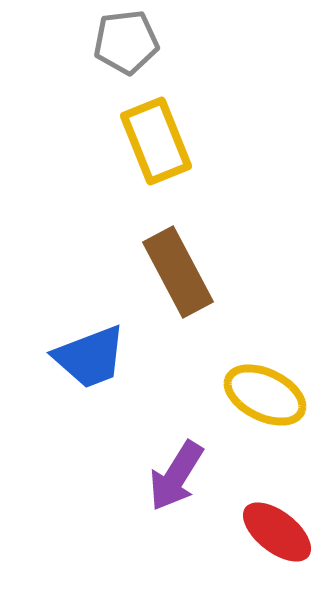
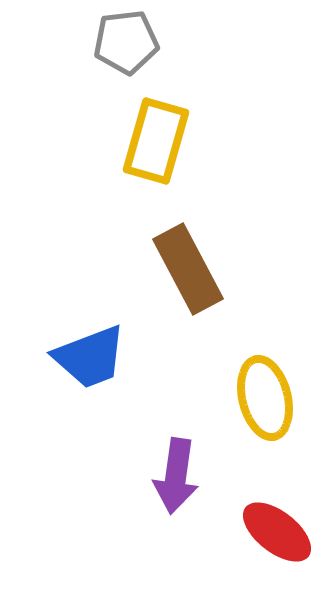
yellow rectangle: rotated 38 degrees clockwise
brown rectangle: moved 10 px right, 3 px up
yellow ellipse: moved 3 px down; rotated 50 degrees clockwise
purple arrow: rotated 24 degrees counterclockwise
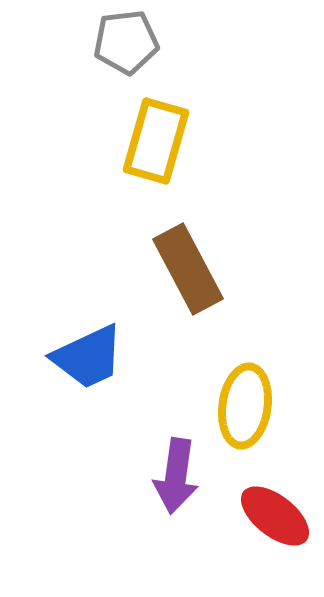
blue trapezoid: moved 2 px left; rotated 4 degrees counterclockwise
yellow ellipse: moved 20 px left, 8 px down; rotated 22 degrees clockwise
red ellipse: moved 2 px left, 16 px up
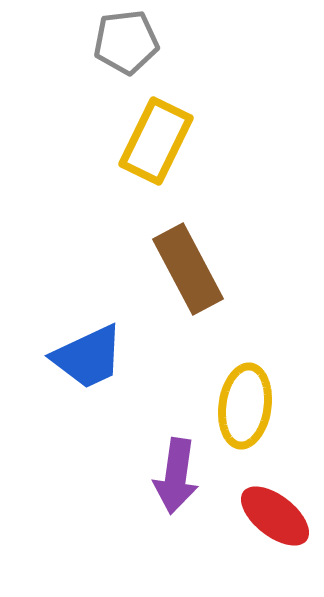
yellow rectangle: rotated 10 degrees clockwise
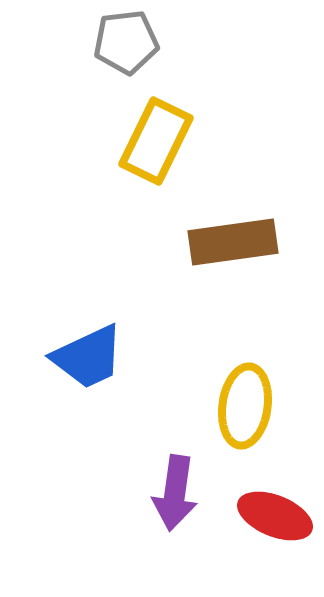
brown rectangle: moved 45 px right, 27 px up; rotated 70 degrees counterclockwise
purple arrow: moved 1 px left, 17 px down
red ellipse: rotated 16 degrees counterclockwise
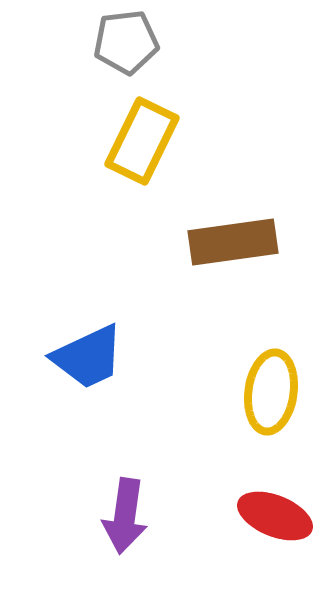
yellow rectangle: moved 14 px left
yellow ellipse: moved 26 px right, 14 px up
purple arrow: moved 50 px left, 23 px down
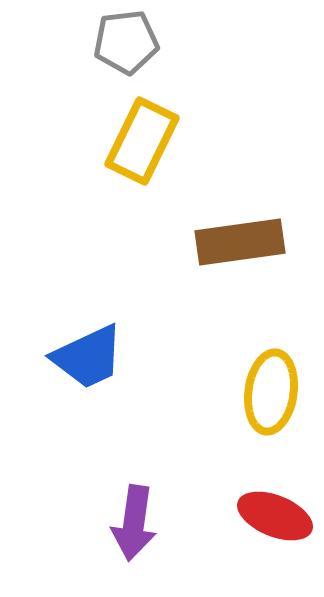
brown rectangle: moved 7 px right
purple arrow: moved 9 px right, 7 px down
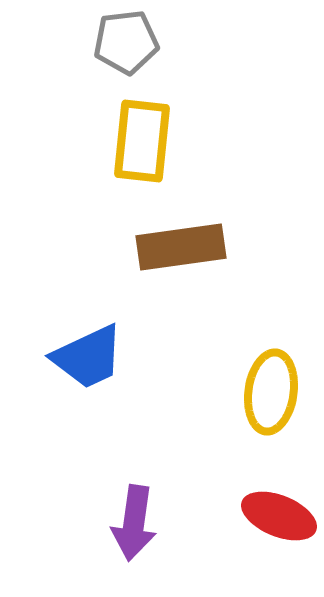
yellow rectangle: rotated 20 degrees counterclockwise
brown rectangle: moved 59 px left, 5 px down
red ellipse: moved 4 px right
